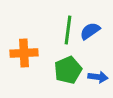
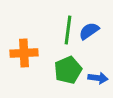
blue semicircle: moved 1 px left
blue arrow: moved 1 px down
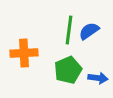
green line: moved 1 px right
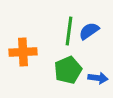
green line: moved 1 px down
orange cross: moved 1 px left, 1 px up
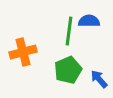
blue semicircle: moved 10 px up; rotated 35 degrees clockwise
orange cross: rotated 12 degrees counterclockwise
blue arrow: moved 1 px right, 1 px down; rotated 138 degrees counterclockwise
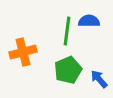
green line: moved 2 px left
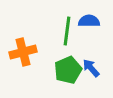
blue arrow: moved 8 px left, 11 px up
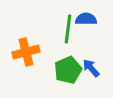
blue semicircle: moved 3 px left, 2 px up
green line: moved 1 px right, 2 px up
orange cross: moved 3 px right
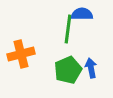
blue semicircle: moved 4 px left, 5 px up
orange cross: moved 5 px left, 2 px down
blue arrow: rotated 30 degrees clockwise
